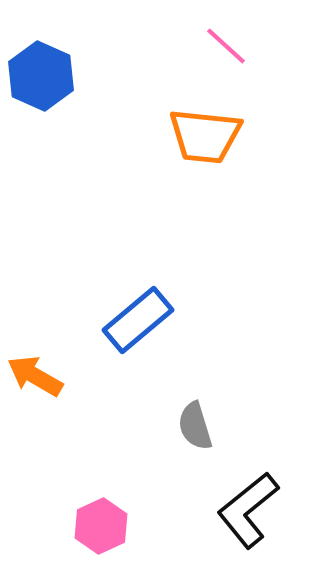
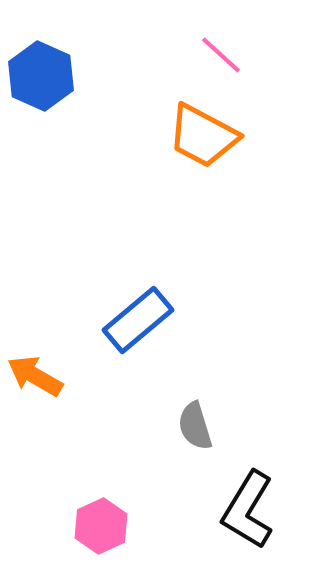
pink line: moved 5 px left, 9 px down
orange trapezoid: moved 2 px left; rotated 22 degrees clockwise
black L-shape: rotated 20 degrees counterclockwise
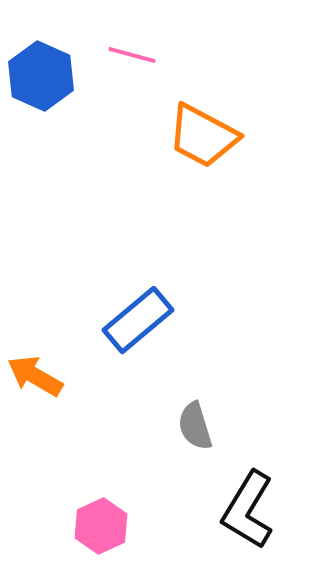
pink line: moved 89 px left; rotated 27 degrees counterclockwise
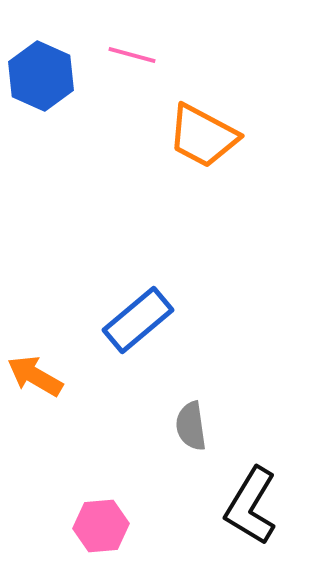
gray semicircle: moved 4 px left; rotated 9 degrees clockwise
black L-shape: moved 3 px right, 4 px up
pink hexagon: rotated 20 degrees clockwise
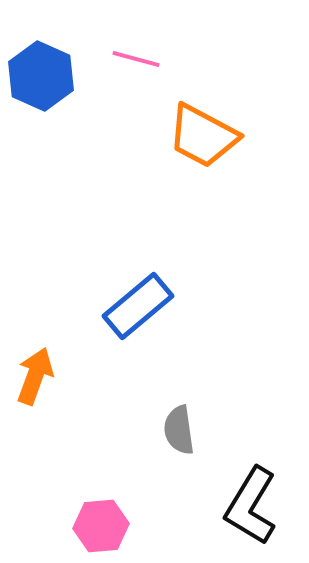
pink line: moved 4 px right, 4 px down
blue rectangle: moved 14 px up
orange arrow: rotated 80 degrees clockwise
gray semicircle: moved 12 px left, 4 px down
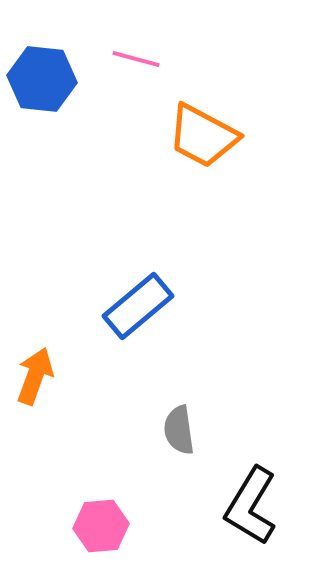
blue hexagon: moved 1 px right, 3 px down; rotated 18 degrees counterclockwise
